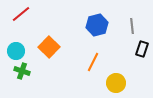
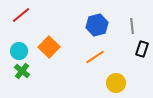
red line: moved 1 px down
cyan circle: moved 3 px right
orange line: moved 2 px right, 5 px up; rotated 30 degrees clockwise
green cross: rotated 21 degrees clockwise
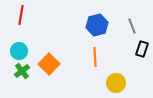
red line: rotated 42 degrees counterclockwise
gray line: rotated 14 degrees counterclockwise
orange square: moved 17 px down
orange line: rotated 60 degrees counterclockwise
green cross: rotated 14 degrees clockwise
